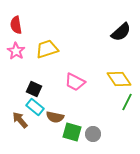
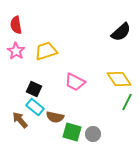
yellow trapezoid: moved 1 px left, 2 px down
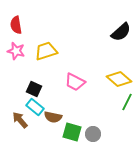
pink star: rotated 18 degrees counterclockwise
yellow diamond: rotated 15 degrees counterclockwise
brown semicircle: moved 2 px left
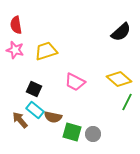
pink star: moved 1 px left, 1 px up
cyan rectangle: moved 3 px down
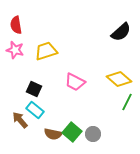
brown semicircle: moved 17 px down
green square: rotated 24 degrees clockwise
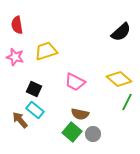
red semicircle: moved 1 px right
pink star: moved 7 px down
brown semicircle: moved 27 px right, 20 px up
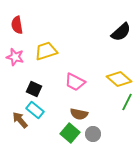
brown semicircle: moved 1 px left
green square: moved 2 px left, 1 px down
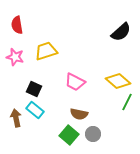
yellow diamond: moved 1 px left, 2 px down
brown arrow: moved 4 px left, 2 px up; rotated 30 degrees clockwise
green square: moved 1 px left, 2 px down
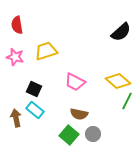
green line: moved 1 px up
